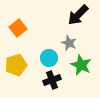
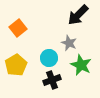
yellow pentagon: rotated 15 degrees counterclockwise
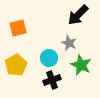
orange square: rotated 24 degrees clockwise
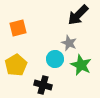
cyan circle: moved 6 px right, 1 px down
black cross: moved 9 px left, 5 px down; rotated 36 degrees clockwise
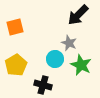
orange square: moved 3 px left, 1 px up
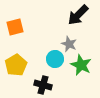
gray star: moved 1 px down
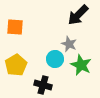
orange square: rotated 18 degrees clockwise
